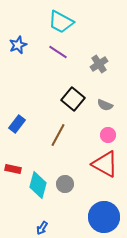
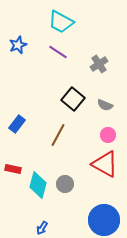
blue circle: moved 3 px down
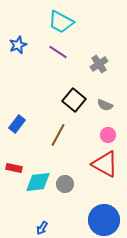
black square: moved 1 px right, 1 px down
red rectangle: moved 1 px right, 1 px up
cyan diamond: moved 3 px up; rotated 68 degrees clockwise
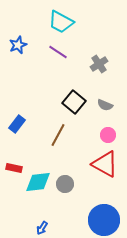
black square: moved 2 px down
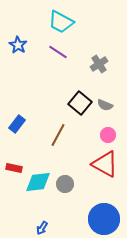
blue star: rotated 18 degrees counterclockwise
black square: moved 6 px right, 1 px down
blue circle: moved 1 px up
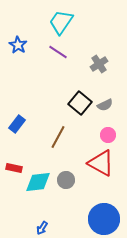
cyan trapezoid: rotated 96 degrees clockwise
gray semicircle: rotated 49 degrees counterclockwise
brown line: moved 2 px down
red triangle: moved 4 px left, 1 px up
gray circle: moved 1 px right, 4 px up
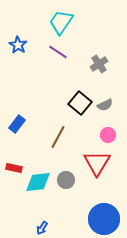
red triangle: moved 4 px left; rotated 32 degrees clockwise
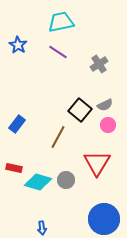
cyan trapezoid: rotated 44 degrees clockwise
black square: moved 7 px down
pink circle: moved 10 px up
cyan diamond: rotated 24 degrees clockwise
blue arrow: rotated 40 degrees counterclockwise
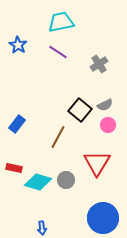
blue circle: moved 1 px left, 1 px up
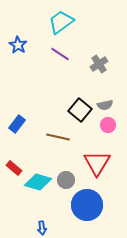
cyan trapezoid: rotated 24 degrees counterclockwise
purple line: moved 2 px right, 2 px down
gray semicircle: rotated 14 degrees clockwise
brown line: rotated 75 degrees clockwise
red rectangle: rotated 28 degrees clockwise
blue circle: moved 16 px left, 13 px up
